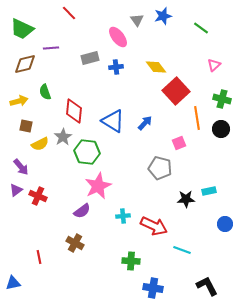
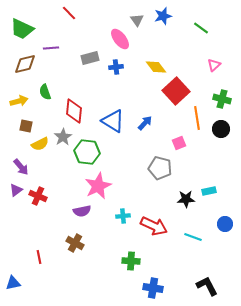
pink ellipse at (118, 37): moved 2 px right, 2 px down
purple semicircle at (82, 211): rotated 24 degrees clockwise
cyan line at (182, 250): moved 11 px right, 13 px up
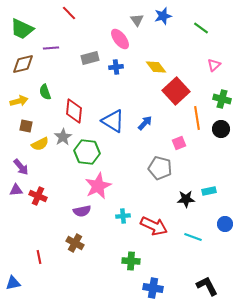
brown diamond at (25, 64): moved 2 px left
purple triangle at (16, 190): rotated 32 degrees clockwise
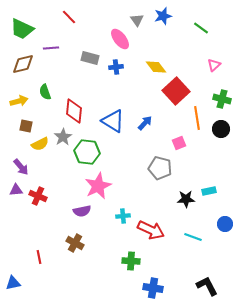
red line at (69, 13): moved 4 px down
gray rectangle at (90, 58): rotated 30 degrees clockwise
red arrow at (154, 226): moved 3 px left, 4 px down
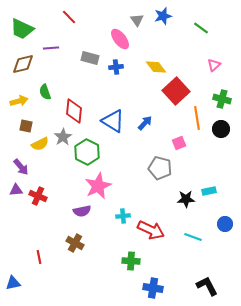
green hexagon at (87, 152): rotated 20 degrees clockwise
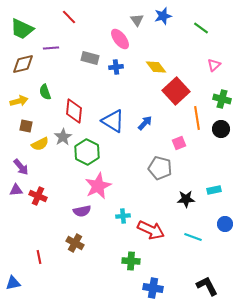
cyan rectangle at (209, 191): moved 5 px right, 1 px up
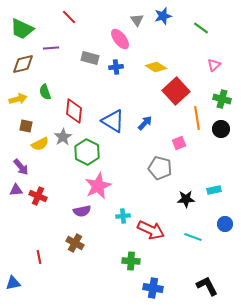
yellow diamond at (156, 67): rotated 20 degrees counterclockwise
yellow arrow at (19, 101): moved 1 px left, 2 px up
